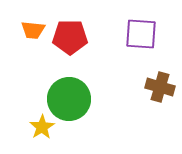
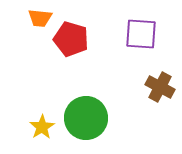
orange trapezoid: moved 7 px right, 12 px up
red pentagon: moved 1 px right, 2 px down; rotated 16 degrees clockwise
brown cross: rotated 12 degrees clockwise
green circle: moved 17 px right, 19 px down
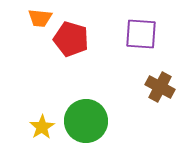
green circle: moved 3 px down
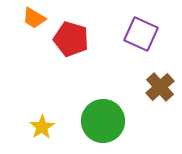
orange trapezoid: moved 6 px left; rotated 25 degrees clockwise
purple square: rotated 20 degrees clockwise
brown cross: rotated 20 degrees clockwise
green circle: moved 17 px right
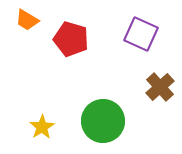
orange trapezoid: moved 7 px left, 2 px down
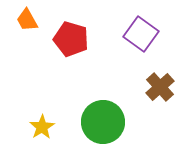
orange trapezoid: rotated 30 degrees clockwise
purple square: rotated 12 degrees clockwise
green circle: moved 1 px down
